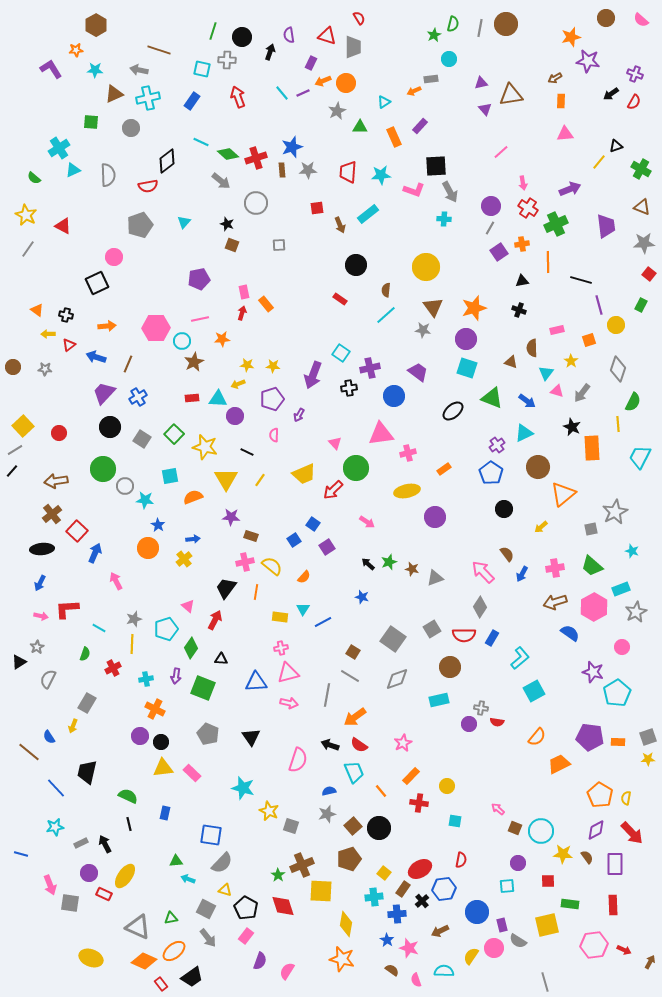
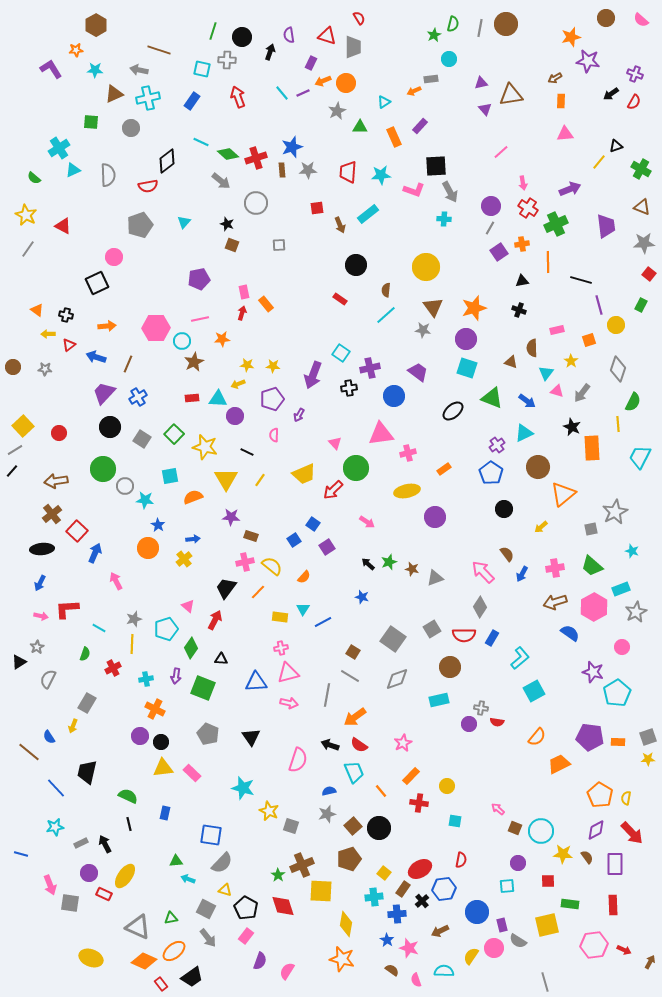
orange line at (256, 592): moved 2 px right; rotated 35 degrees clockwise
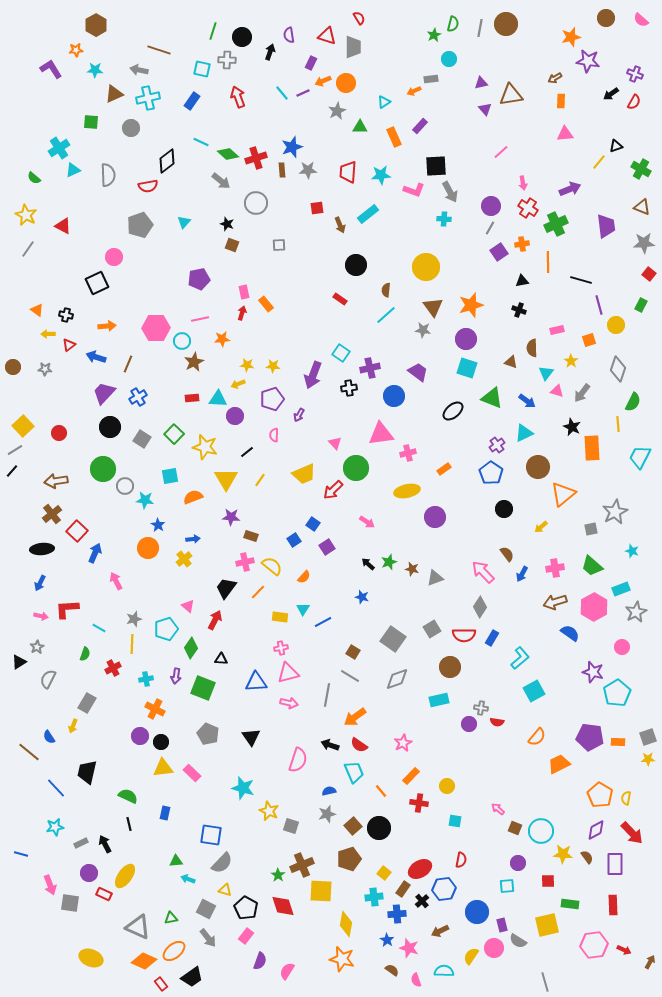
orange star at (474, 308): moved 3 px left, 3 px up
black line at (247, 452): rotated 64 degrees counterclockwise
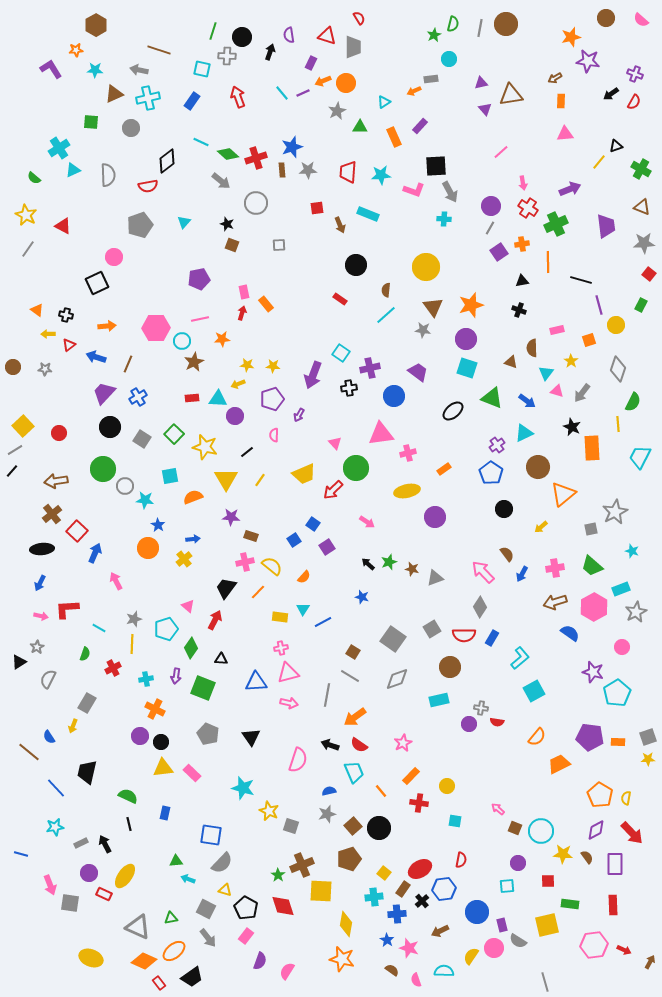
gray cross at (227, 60): moved 4 px up
cyan rectangle at (368, 214): rotated 60 degrees clockwise
red rectangle at (161, 984): moved 2 px left, 1 px up
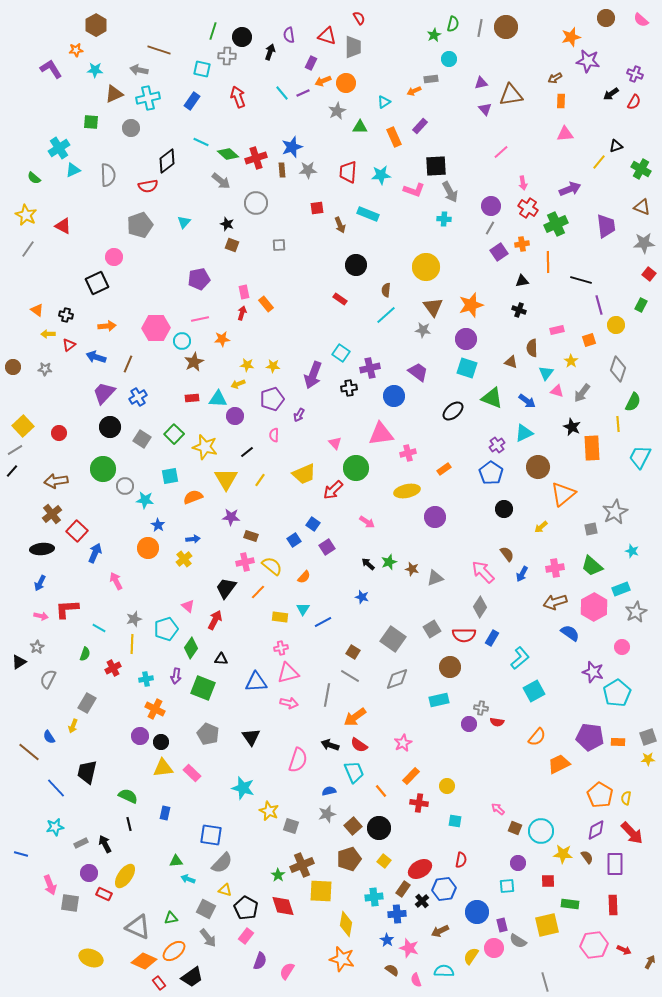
brown circle at (506, 24): moved 3 px down
yellow square at (384, 873): moved 12 px up
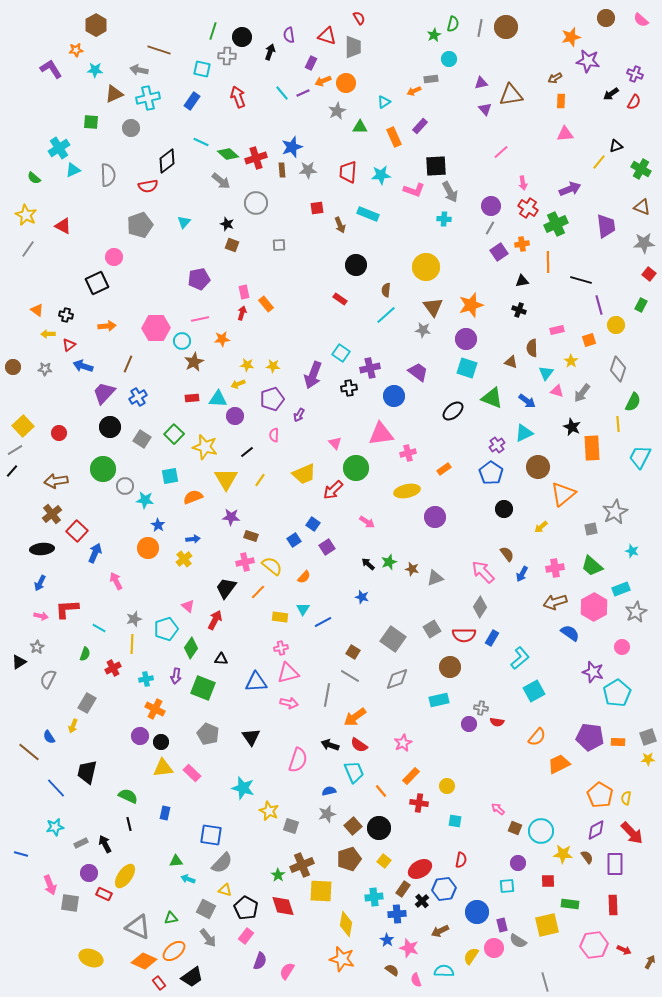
blue arrow at (96, 357): moved 13 px left, 9 px down
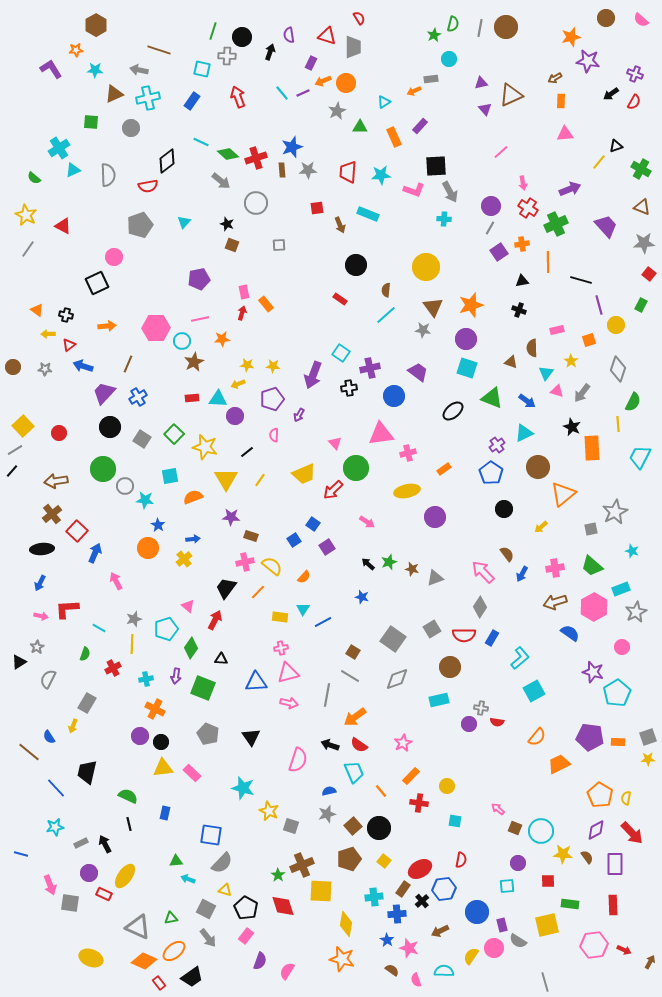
brown triangle at (511, 95): rotated 15 degrees counterclockwise
purple trapezoid at (606, 226): rotated 35 degrees counterclockwise
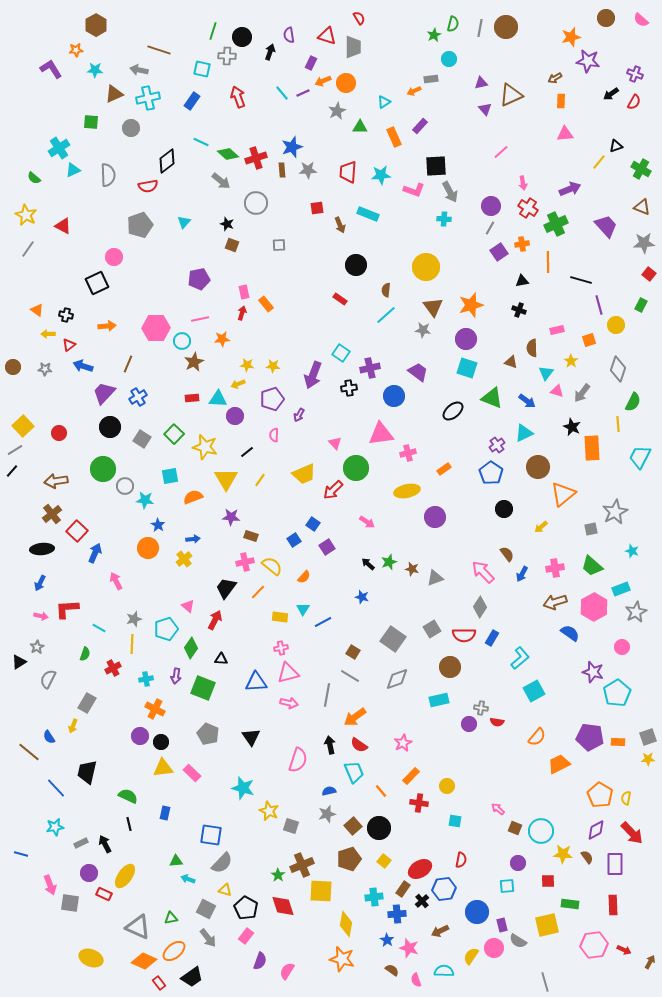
black arrow at (330, 745): rotated 60 degrees clockwise
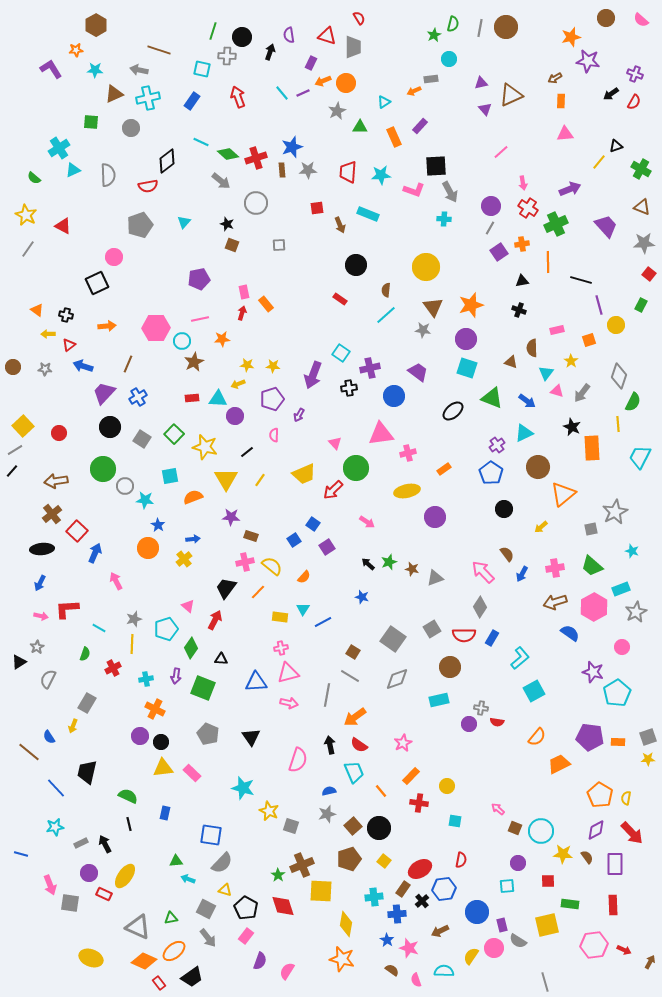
gray diamond at (618, 369): moved 1 px right, 7 px down
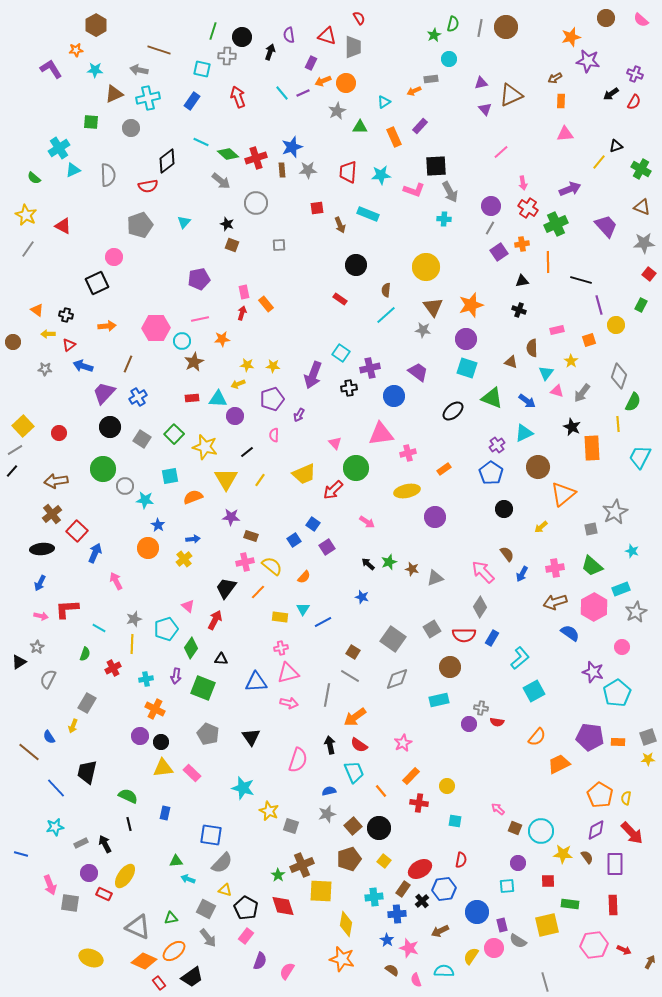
brown circle at (13, 367): moved 25 px up
